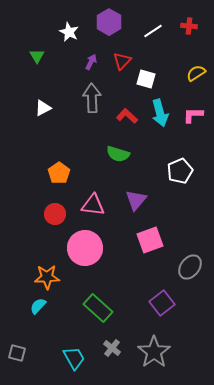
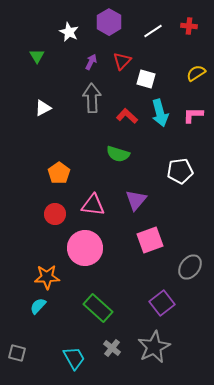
white pentagon: rotated 15 degrees clockwise
gray star: moved 5 px up; rotated 8 degrees clockwise
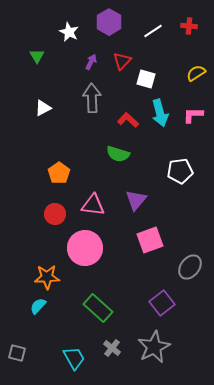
red L-shape: moved 1 px right, 4 px down
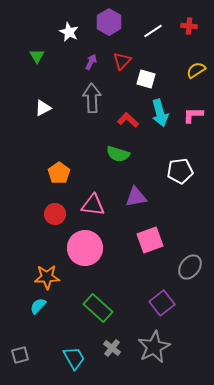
yellow semicircle: moved 3 px up
purple triangle: moved 3 px up; rotated 40 degrees clockwise
gray square: moved 3 px right, 2 px down; rotated 30 degrees counterclockwise
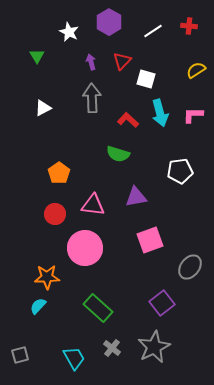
purple arrow: rotated 42 degrees counterclockwise
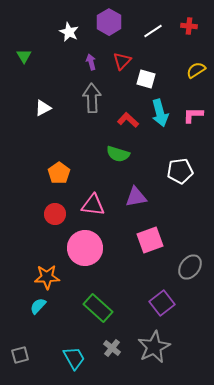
green triangle: moved 13 px left
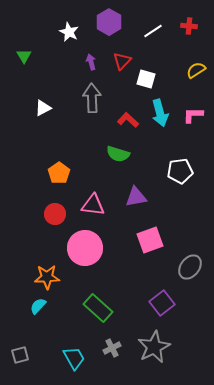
gray cross: rotated 24 degrees clockwise
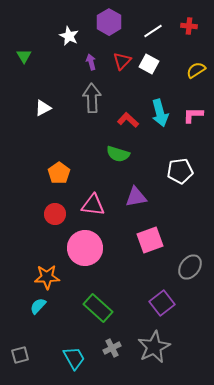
white star: moved 4 px down
white square: moved 3 px right, 15 px up; rotated 12 degrees clockwise
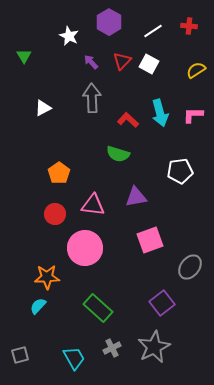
purple arrow: rotated 28 degrees counterclockwise
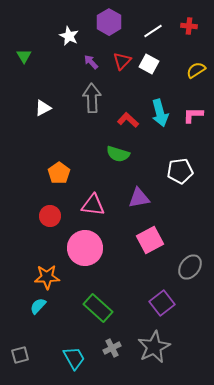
purple triangle: moved 3 px right, 1 px down
red circle: moved 5 px left, 2 px down
pink square: rotated 8 degrees counterclockwise
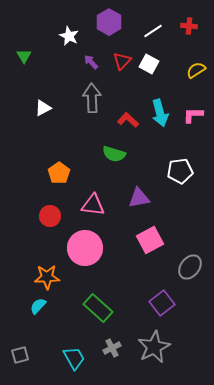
green semicircle: moved 4 px left
